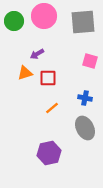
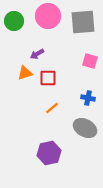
pink circle: moved 4 px right
blue cross: moved 3 px right
gray ellipse: rotated 35 degrees counterclockwise
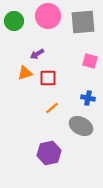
gray ellipse: moved 4 px left, 2 px up
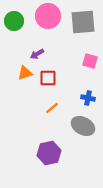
gray ellipse: moved 2 px right
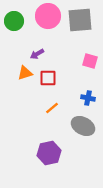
gray square: moved 3 px left, 2 px up
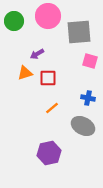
gray square: moved 1 px left, 12 px down
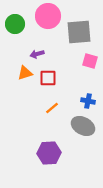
green circle: moved 1 px right, 3 px down
purple arrow: rotated 16 degrees clockwise
blue cross: moved 3 px down
purple hexagon: rotated 10 degrees clockwise
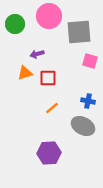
pink circle: moved 1 px right
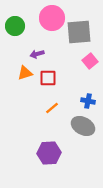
pink circle: moved 3 px right, 2 px down
green circle: moved 2 px down
pink square: rotated 35 degrees clockwise
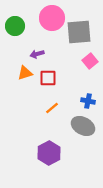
purple hexagon: rotated 25 degrees counterclockwise
